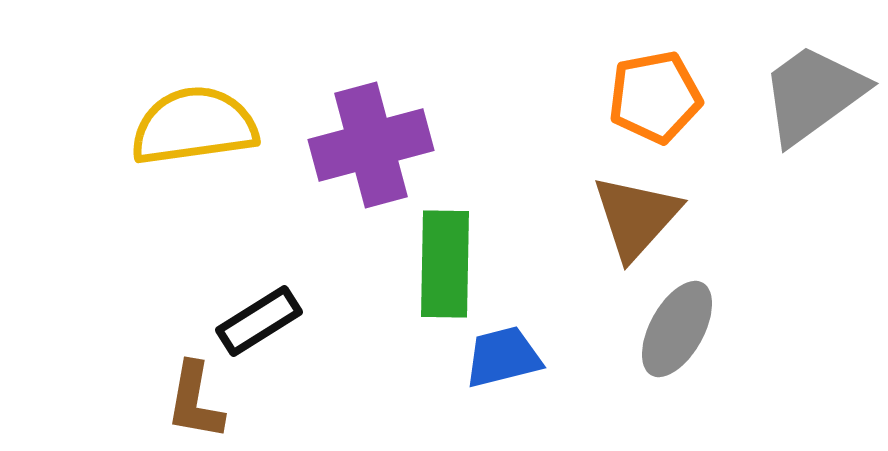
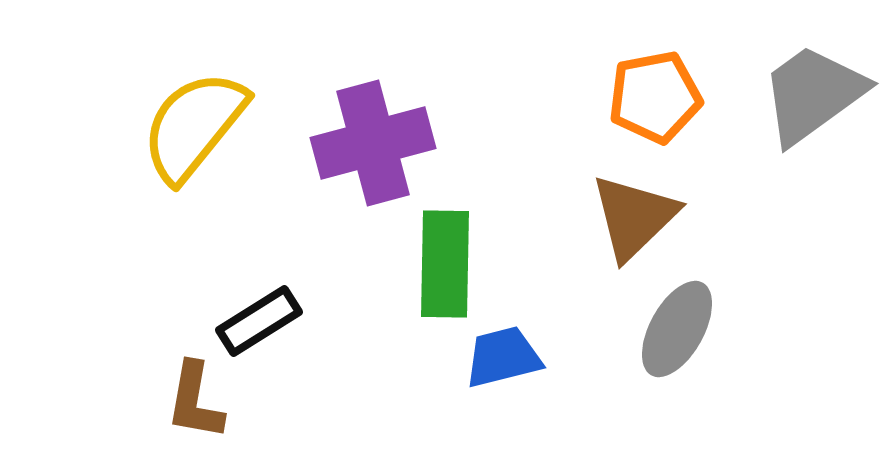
yellow semicircle: rotated 43 degrees counterclockwise
purple cross: moved 2 px right, 2 px up
brown triangle: moved 2 px left; rotated 4 degrees clockwise
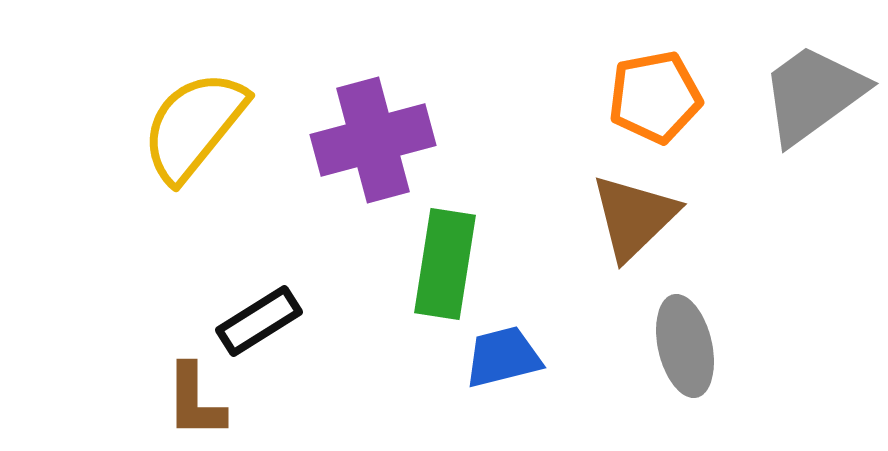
purple cross: moved 3 px up
green rectangle: rotated 8 degrees clockwise
gray ellipse: moved 8 px right, 17 px down; rotated 42 degrees counterclockwise
brown L-shape: rotated 10 degrees counterclockwise
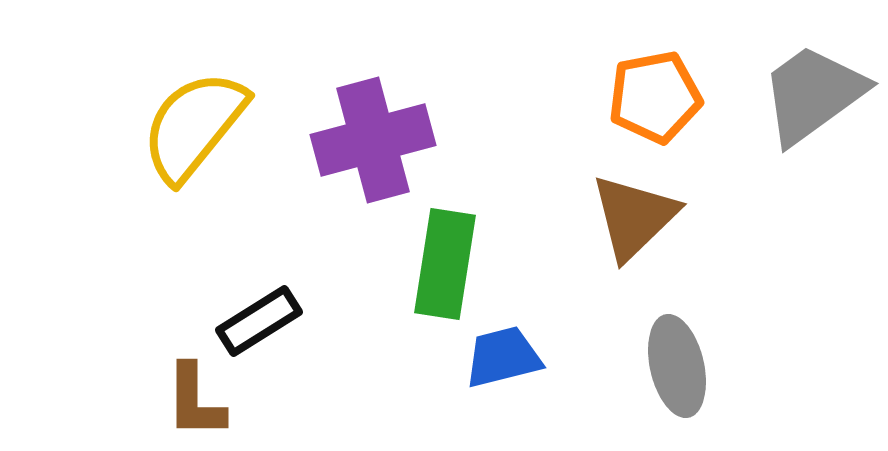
gray ellipse: moved 8 px left, 20 px down
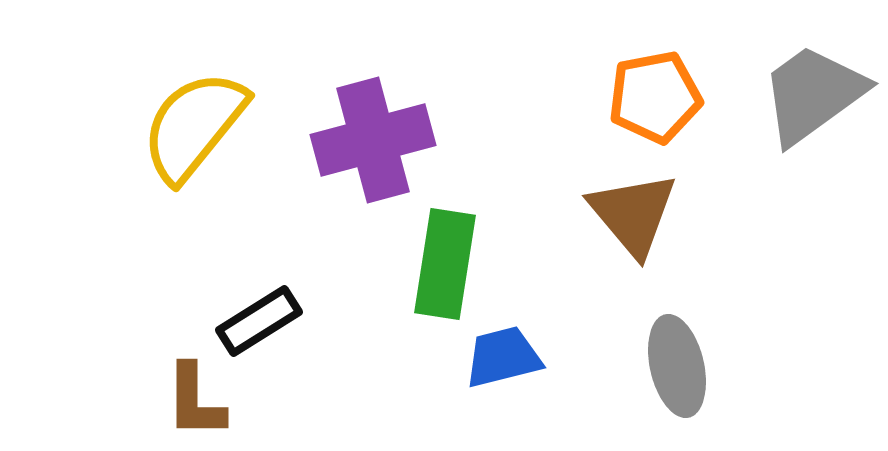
brown triangle: moved 1 px left, 3 px up; rotated 26 degrees counterclockwise
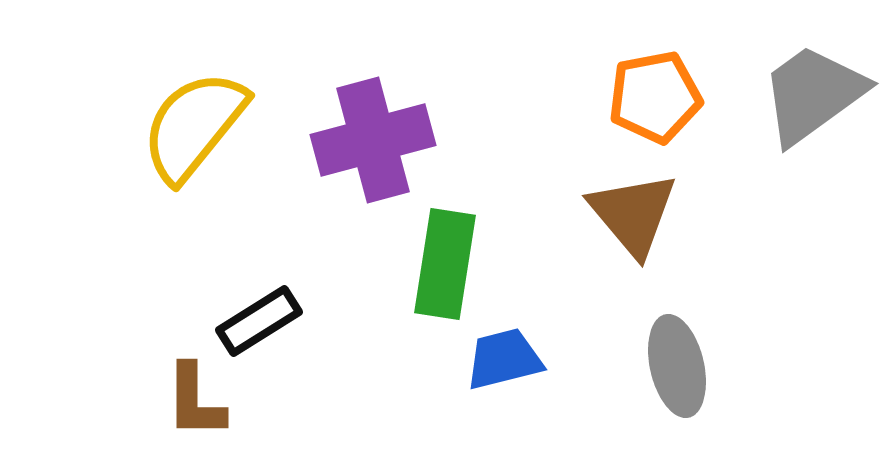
blue trapezoid: moved 1 px right, 2 px down
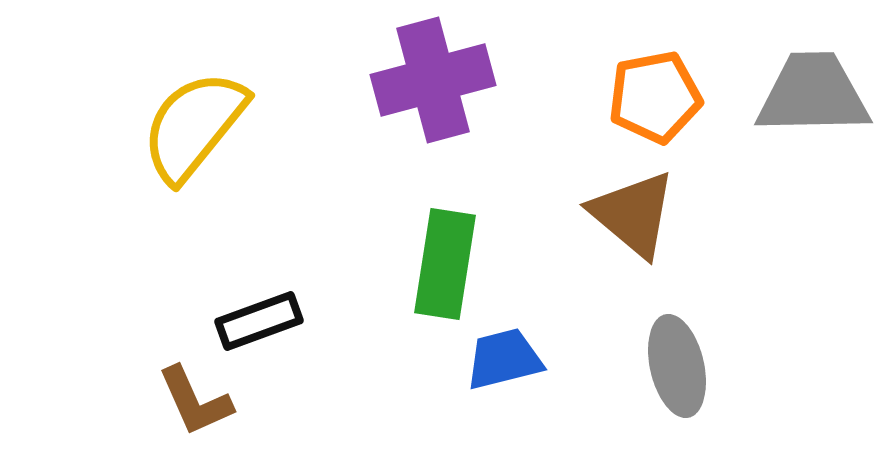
gray trapezoid: rotated 35 degrees clockwise
purple cross: moved 60 px right, 60 px up
brown triangle: rotated 10 degrees counterclockwise
black rectangle: rotated 12 degrees clockwise
brown L-shape: rotated 24 degrees counterclockwise
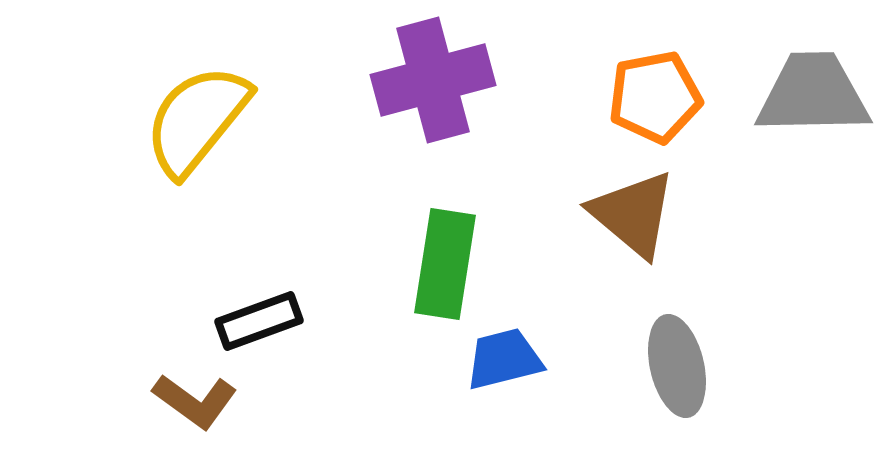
yellow semicircle: moved 3 px right, 6 px up
brown L-shape: rotated 30 degrees counterclockwise
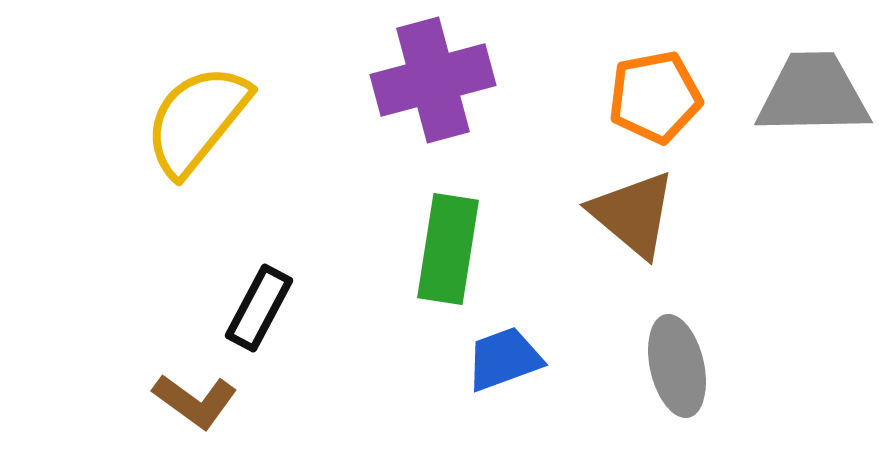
green rectangle: moved 3 px right, 15 px up
black rectangle: moved 13 px up; rotated 42 degrees counterclockwise
blue trapezoid: rotated 6 degrees counterclockwise
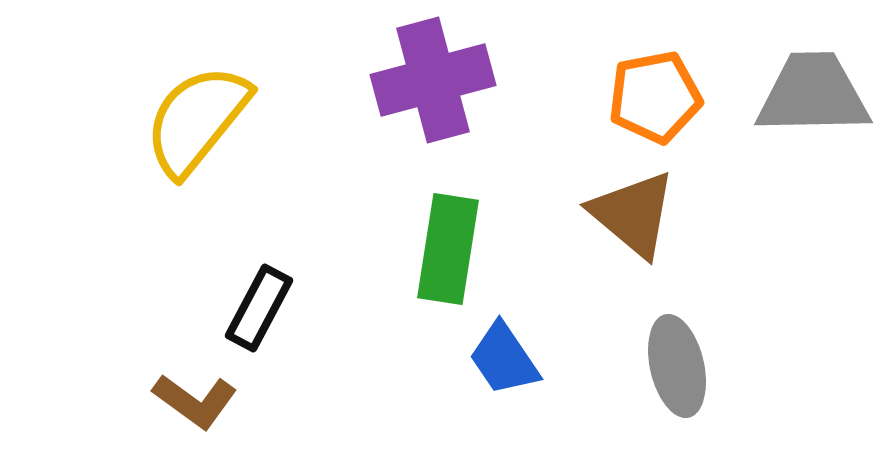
blue trapezoid: rotated 104 degrees counterclockwise
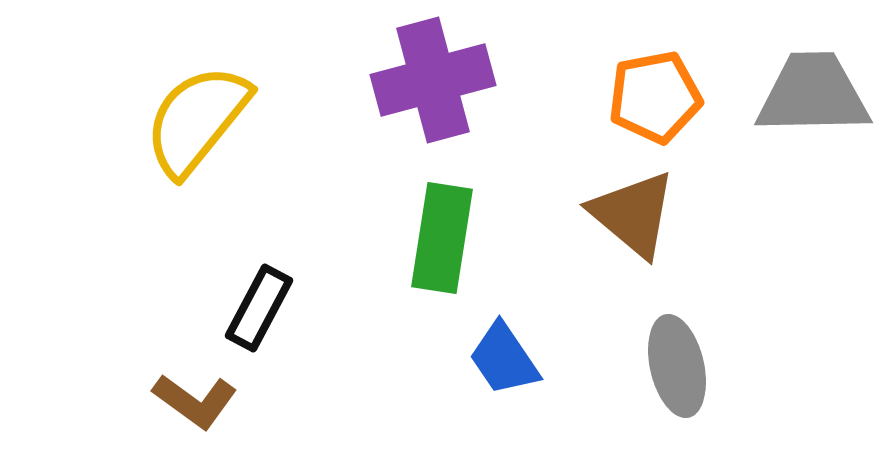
green rectangle: moved 6 px left, 11 px up
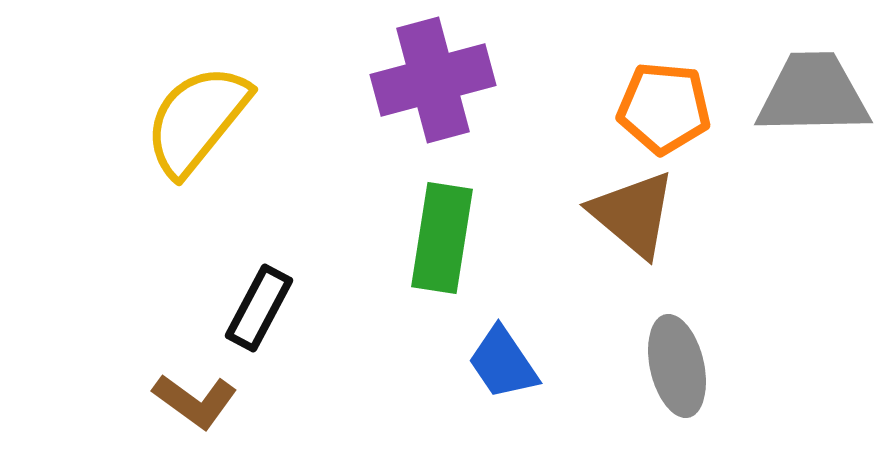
orange pentagon: moved 9 px right, 11 px down; rotated 16 degrees clockwise
blue trapezoid: moved 1 px left, 4 px down
